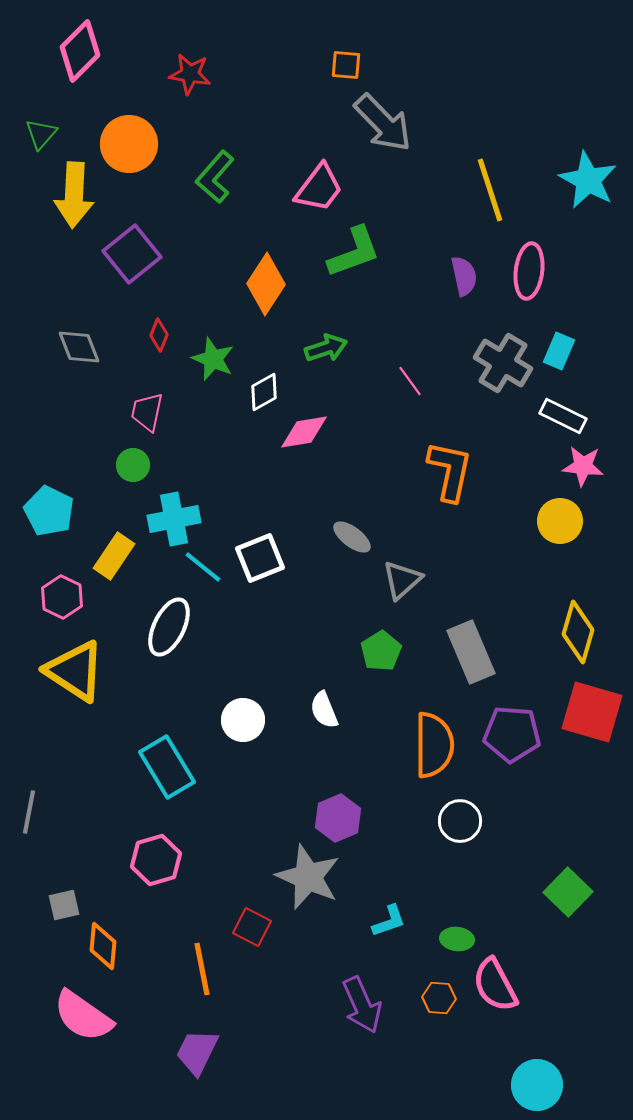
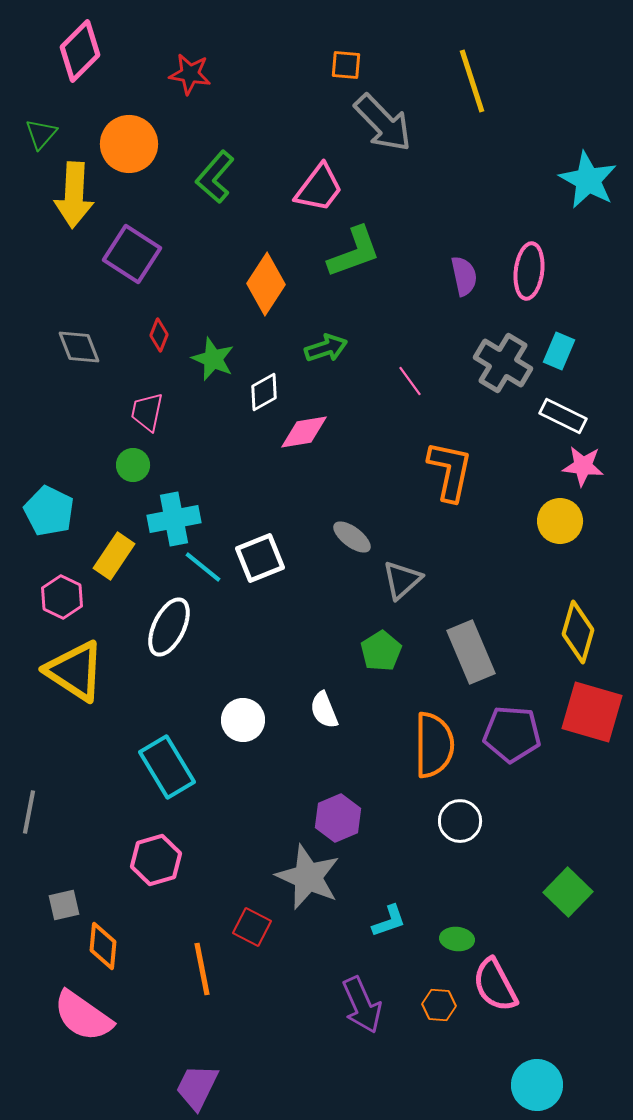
yellow line at (490, 190): moved 18 px left, 109 px up
purple square at (132, 254): rotated 18 degrees counterclockwise
orange hexagon at (439, 998): moved 7 px down
purple trapezoid at (197, 1052): moved 35 px down
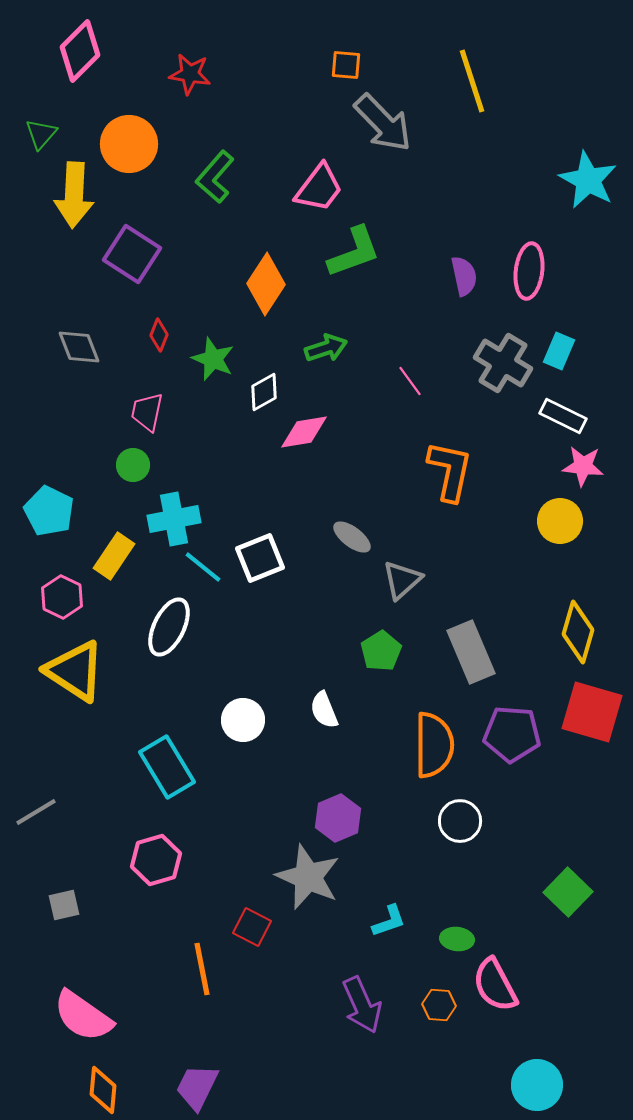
gray line at (29, 812): moved 7 px right; rotated 48 degrees clockwise
orange diamond at (103, 946): moved 144 px down
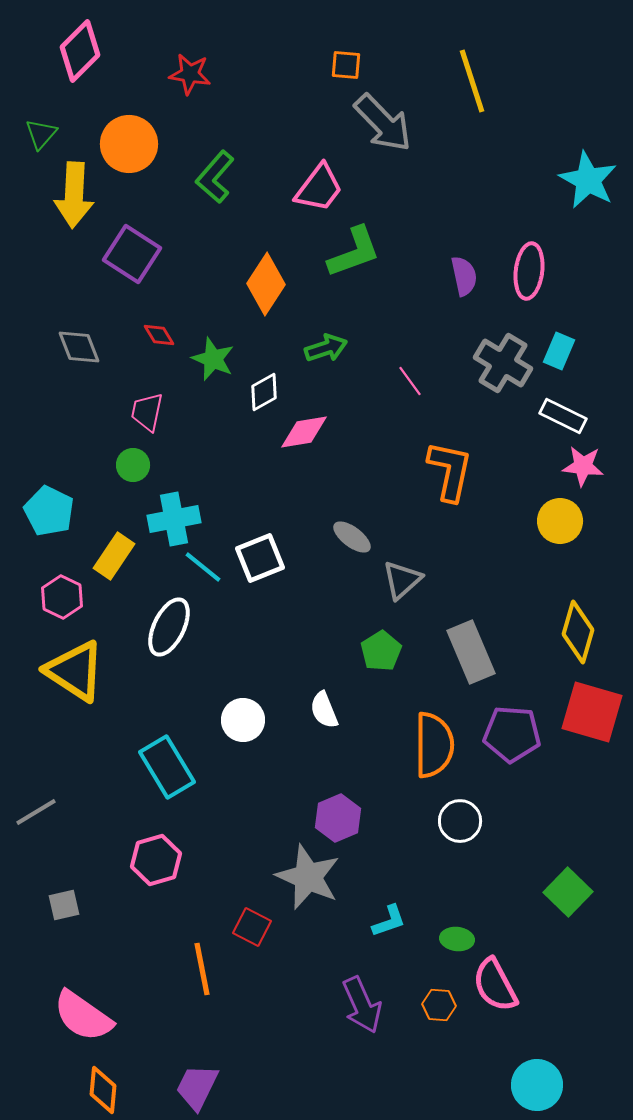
red diamond at (159, 335): rotated 52 degrees counterclockwise
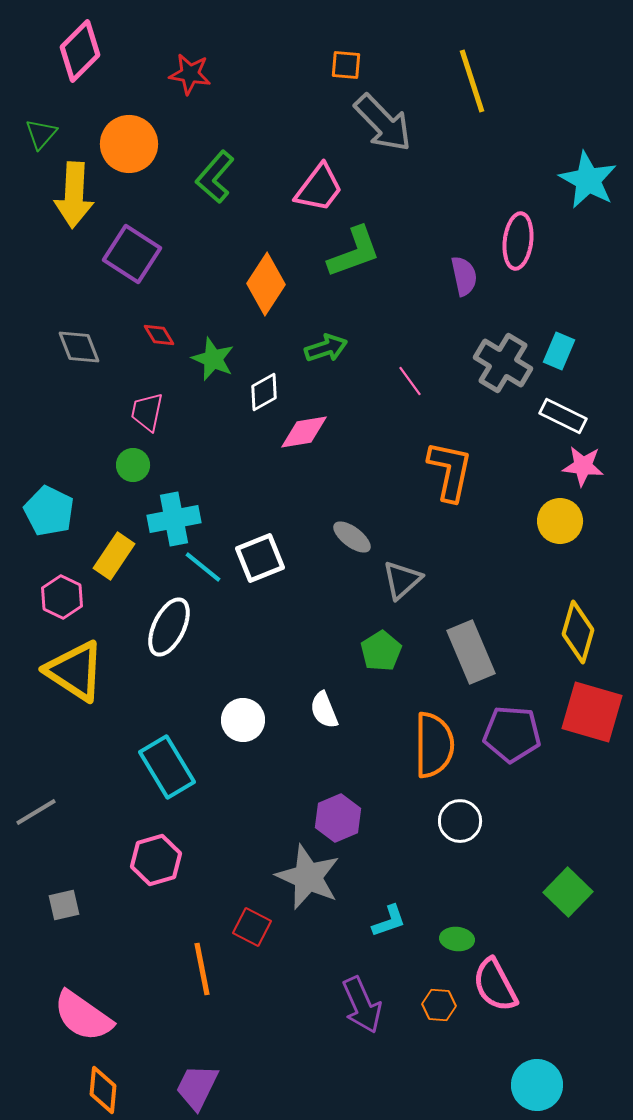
pink ellipse at (529, 271): moved 11 px left, 30 px up
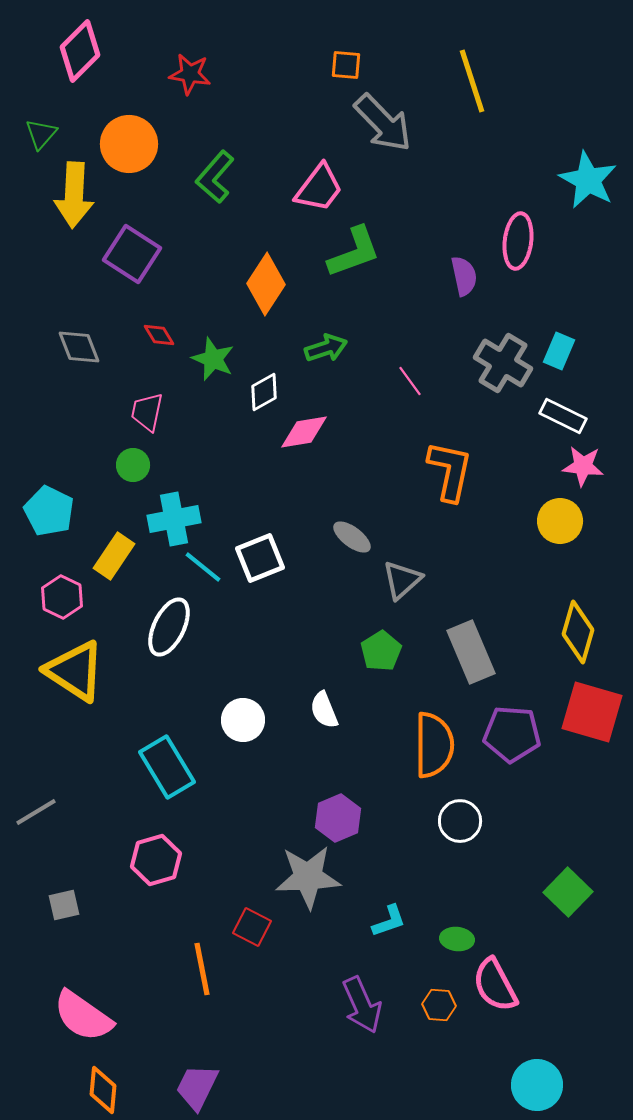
gray star at (308, 877): rotated 26 degrees counterclockwise
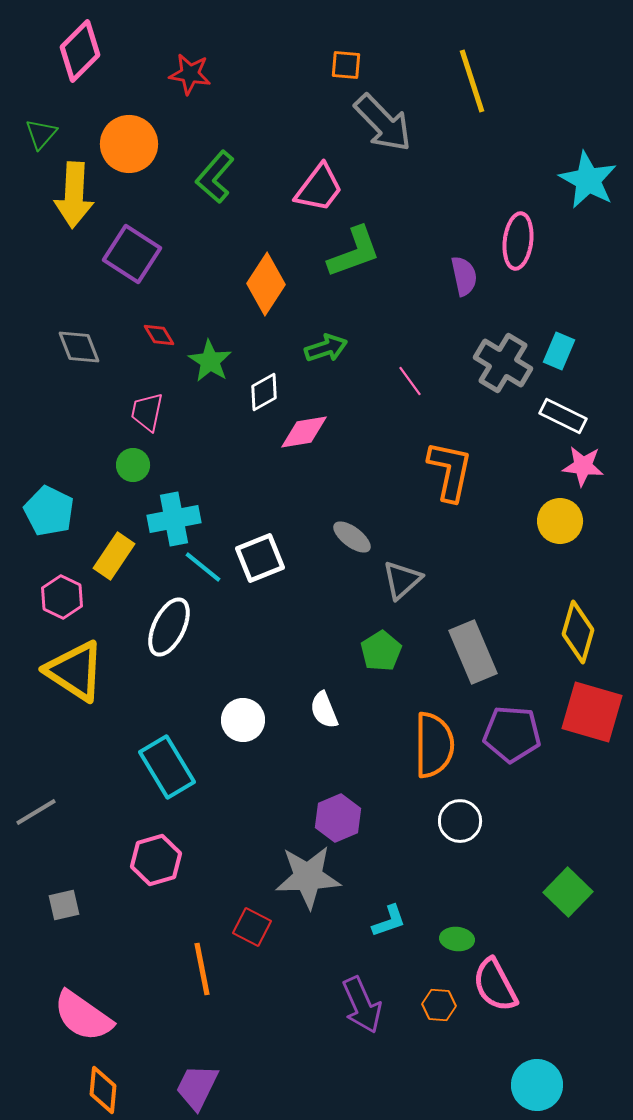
green star at (213, 359): moved 3 px left, 2 px down; rotated 9 degrees clockwise
gray rectangle at (471, 652): moved 2 px right
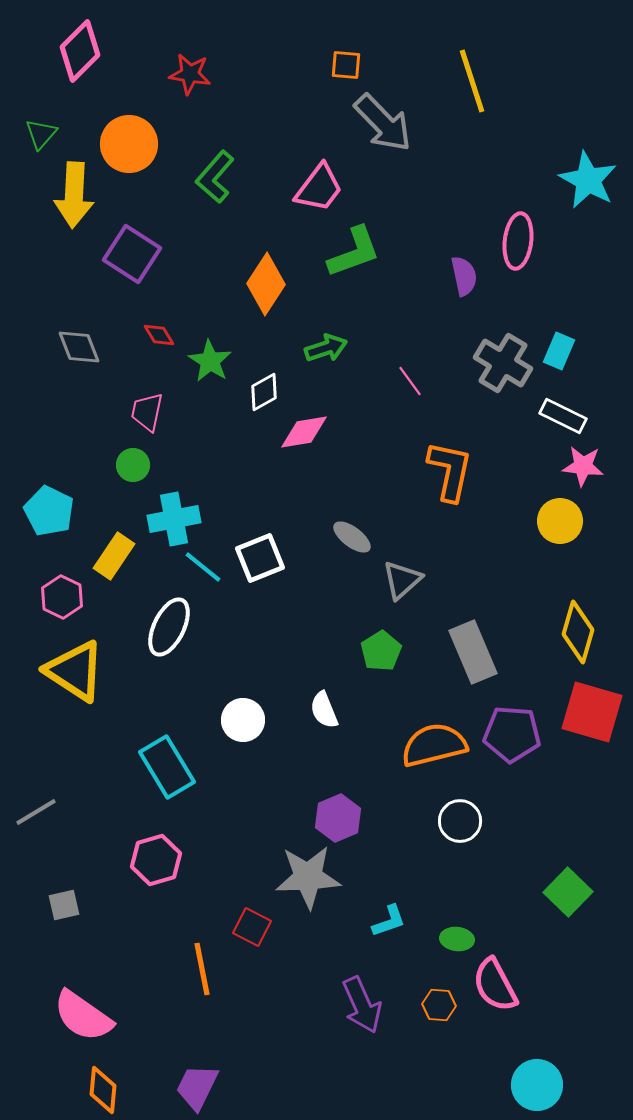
orange semicircle at (434, 745): rotated 104 degrees counterclockwise
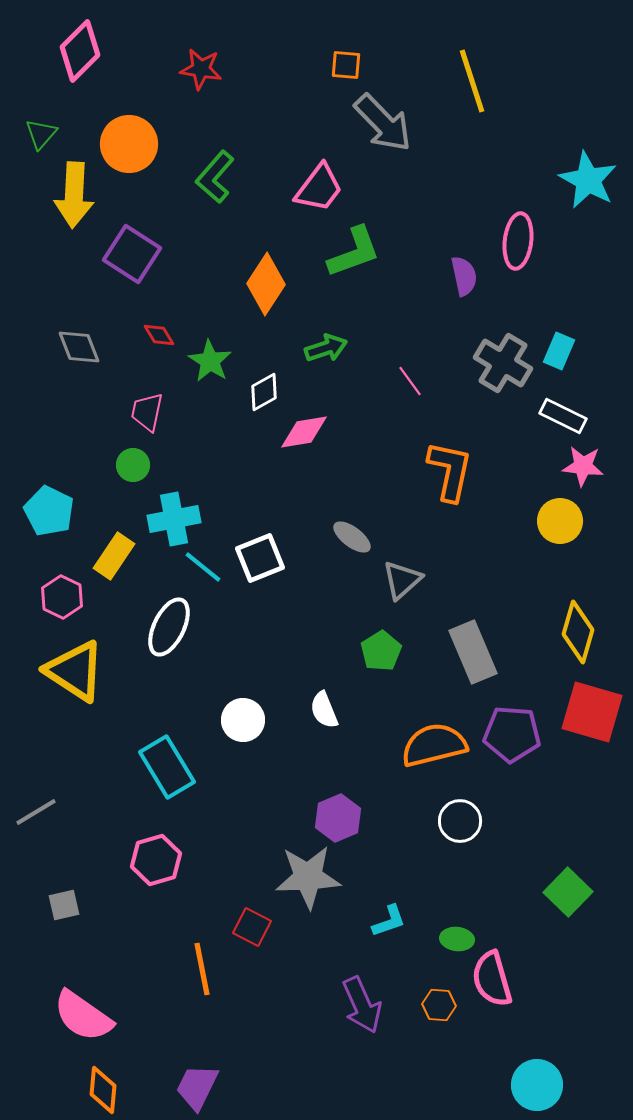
red star at (190, 74): moved 11 px right, 5 px up
pink semicircle at (495, 985): moved 3 px left, 6 px up; rotated 12 degrees clockwise
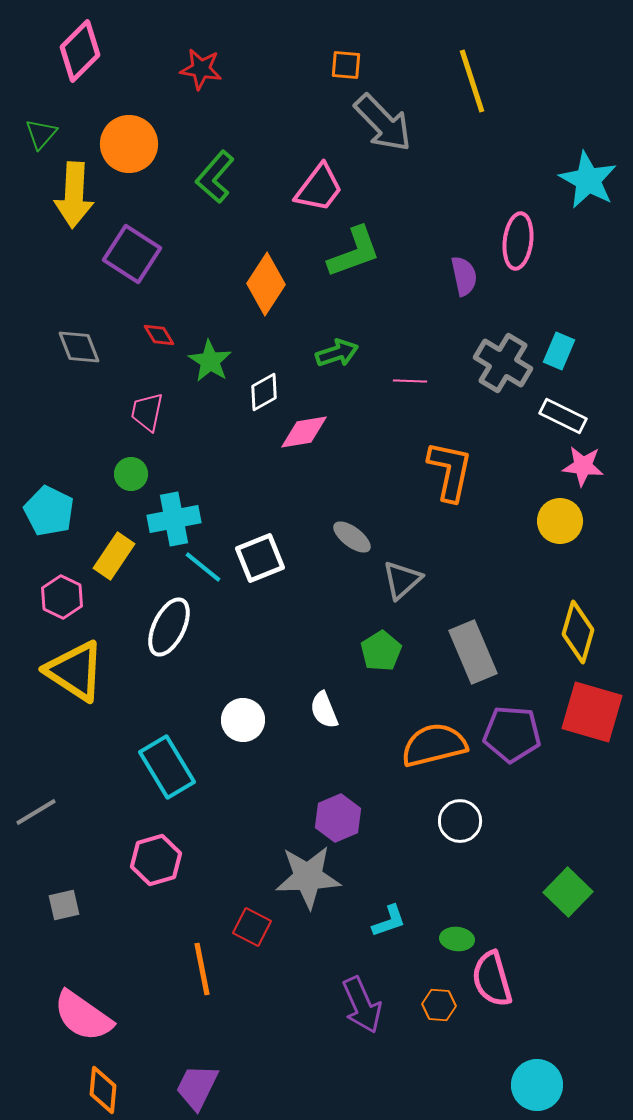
green arrow at (326, 348): moved 11 px right, 5 px down
pink line at (410, 381): rotated 52 degrees counterclockwise
green circle at (133, 465): moved 2 px left, 9 px down
